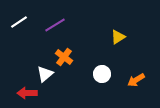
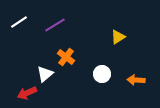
orange cross: moved 2 px right
orange arrow: rotated 36 degrees clockwise
red arrow: rotated 24 degrees counterclockwise
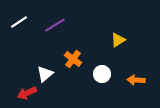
yellow triangle: moved 3 px down
orange cross: moved 7 px right, 2 px down
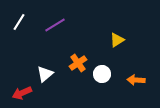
white line: rotated 24 degrees counterclockwise
yellow triangle: moved 1 px left
orange cross: moved 5 px right, 4 px down; rotated 18 degrees clockwise
red arrow: moved 5 px left
